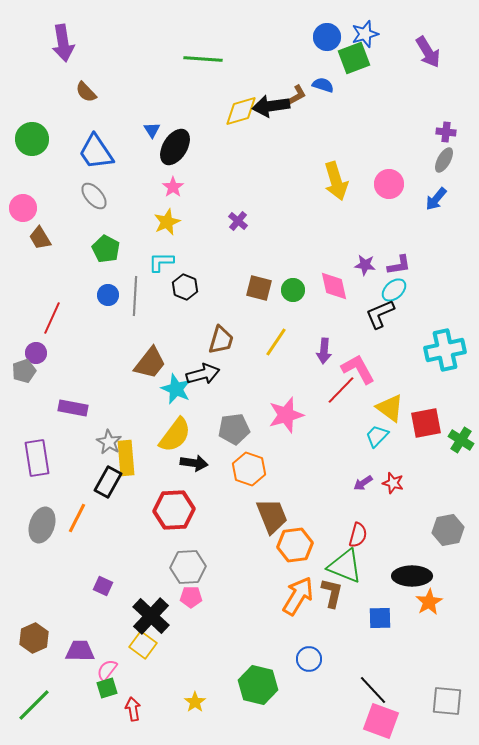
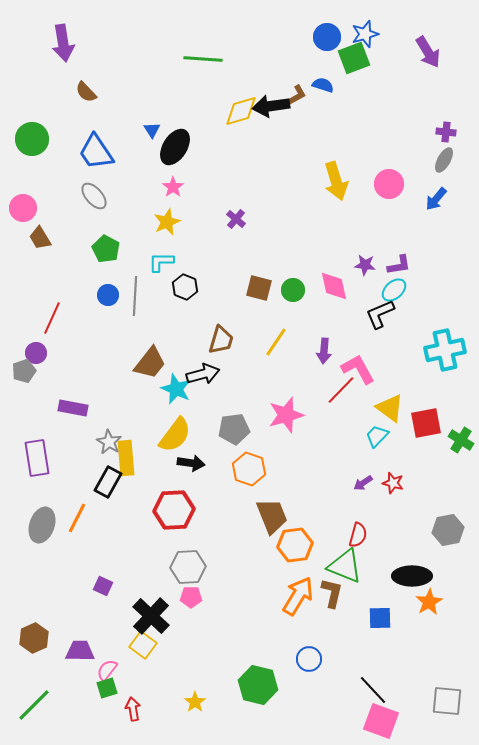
purple cross at (238, 221): moved 2 px left, 2 px up
black arrow at (194, 463): moved 3 px left
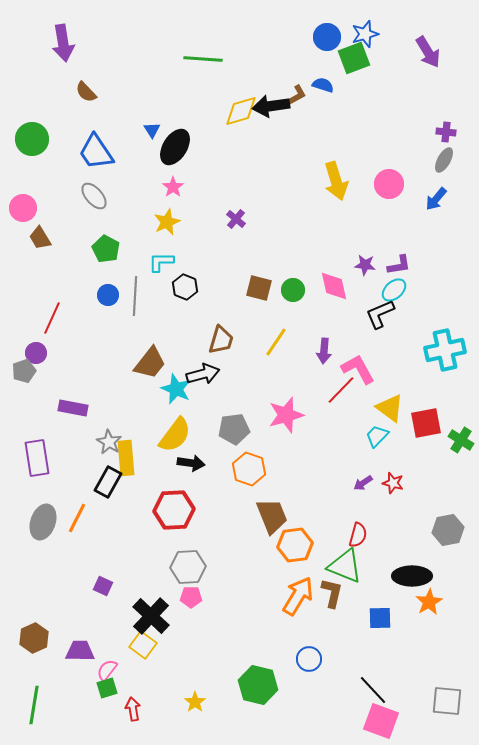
gray ellipse at (42, 525): moved 1 px right, 3 px up
green line at (34, 705): rotated 36 degrees counterclockwise
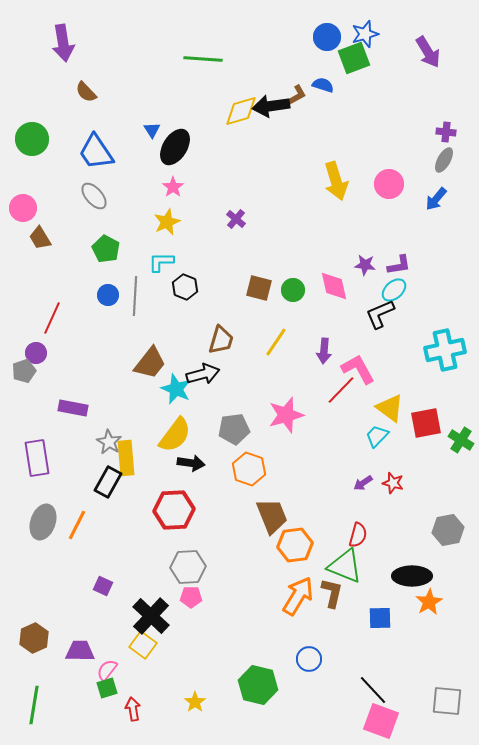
orange line at (77, 518): moved 7 px down
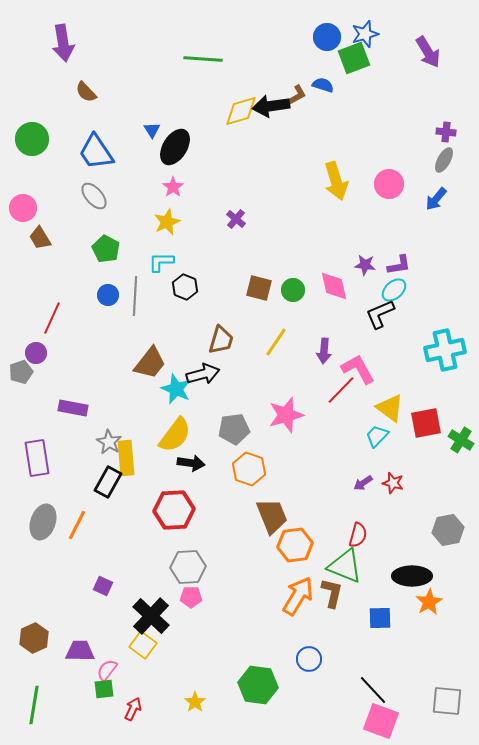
gray pentagon at (24, 371): moved 3 px left, 1 px down
green hexagon at (258, 685): rotated 6 degrees counterclockwise
green square at (107, 688): moved 3 px left, 1 px down; rotated 10 degrees clockwise
red arrow at (133, 709): rotated 35 degrees clockwise
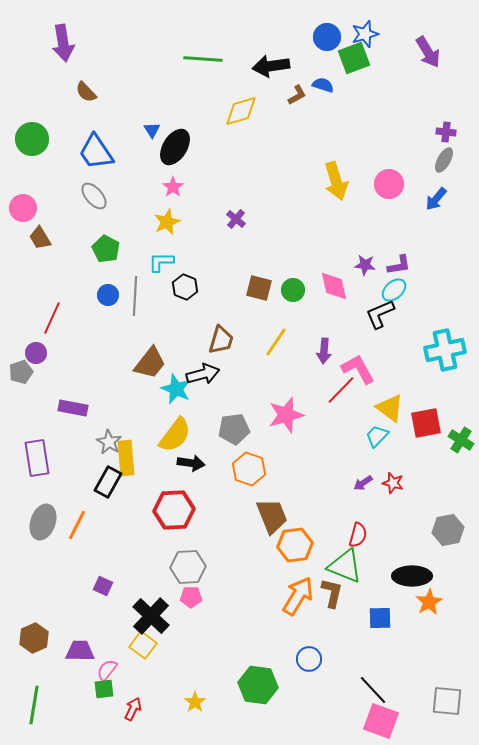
black arrow at (271, 106): moved 40 px up
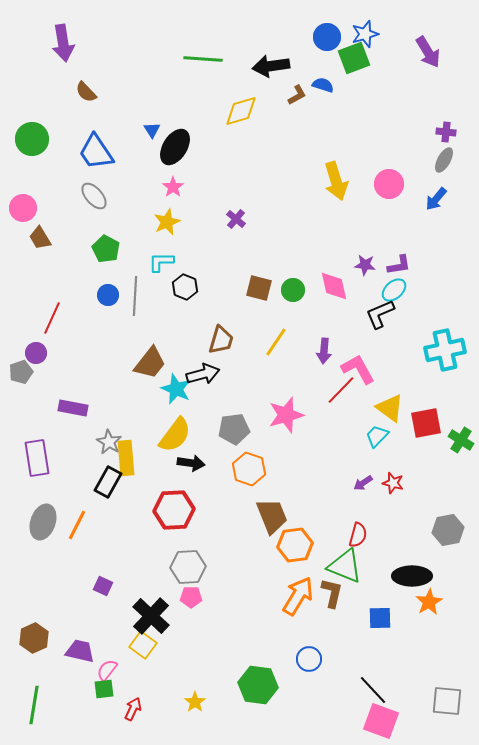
purple trapezoid at (80, 651): rotated 12 degrees clockwise
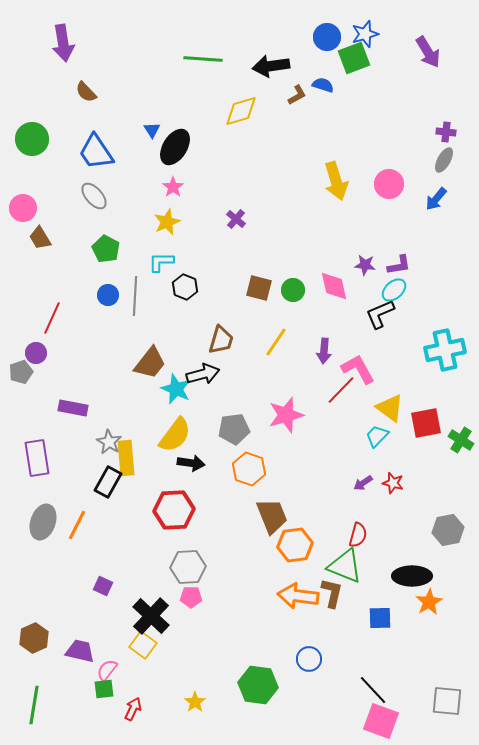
orange arrow at (298, 596): rotated 114 degrees counterclockwise
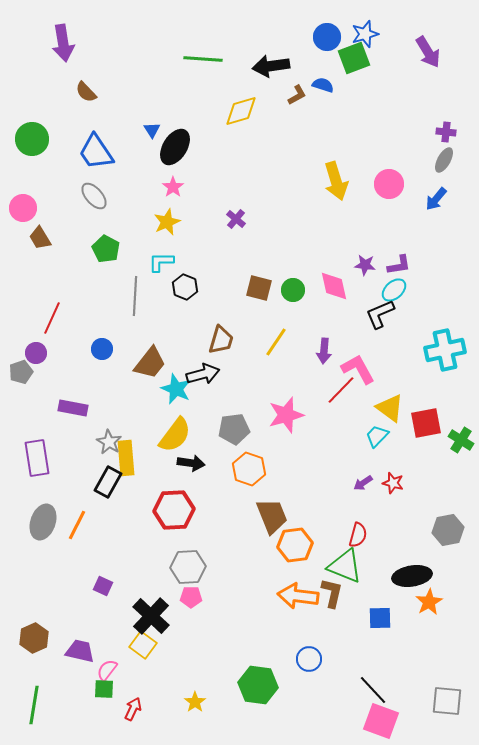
blue circle at (108, 295): moved 6 px left, 54 px down
black ellipse at (412, 576): rotated 9 degrees counterclockwise
green square at (104, 689): rotated 10 degrees clockwise
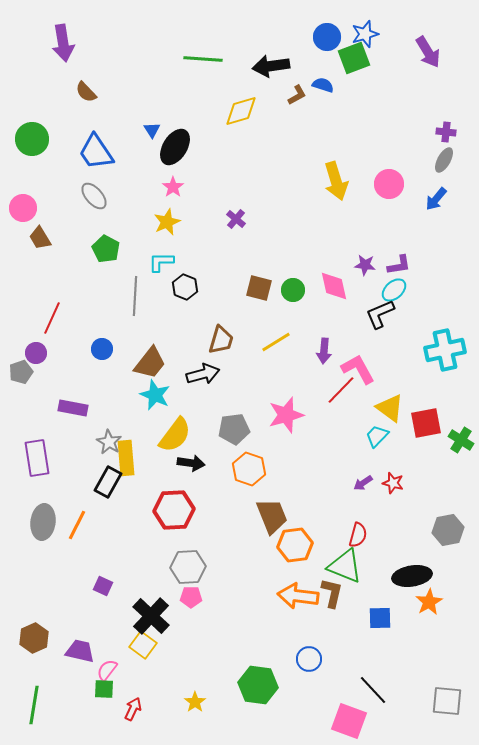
yellow line at (276, 342): rotated 24 degrees clockwise
cyan star at (176, 389): moved 21 px left, 6 px down
gray ellipse at (43, 522): rotated 12 degrees counterclockwise
pink square at (381, 721): moved 32 px left
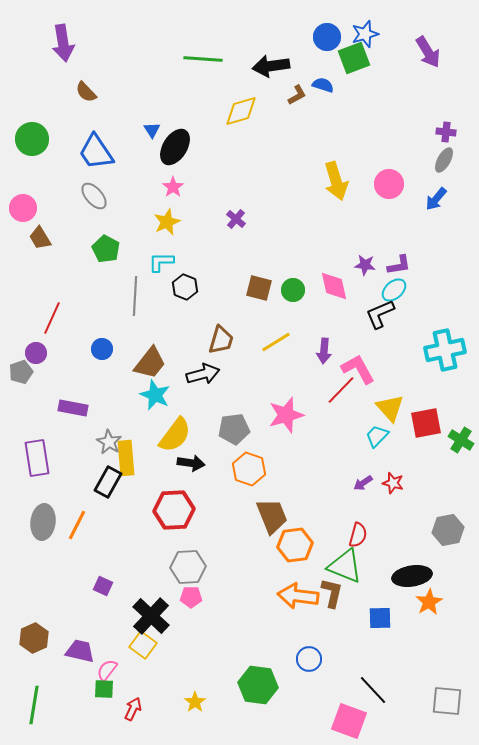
yellow triangle at (390, 408): rotated 12 degrees clockwise
